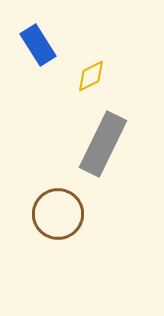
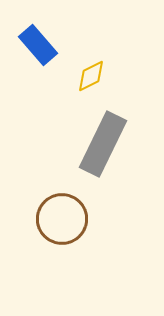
blue rectangle: rotated 9 degrees counterclockwise
brown circle: moved 4 px right, 5 px down
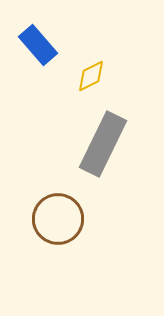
brown circle: moved 4 px left
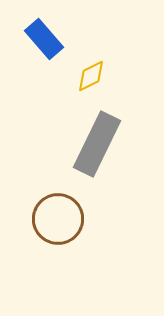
blue rectangle: moved 6 px right, 6 px up
gray rectangle: moved 6 px left
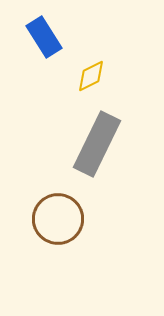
blue rectangle: moved 2 px up; rotated 9 degrees clockwise
